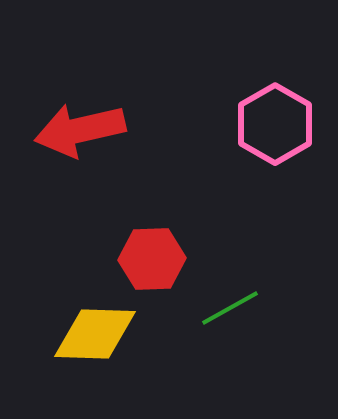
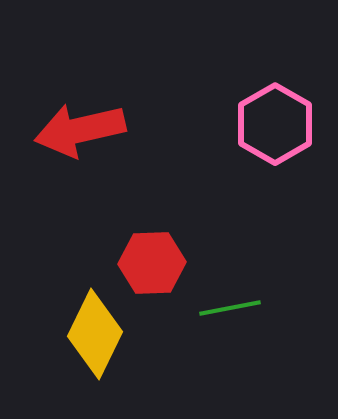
red hexagon: moved 4 px down
green line: rotated 18 degrees clockwise
yellow diamond: rotated 66 degrees counterclockwise
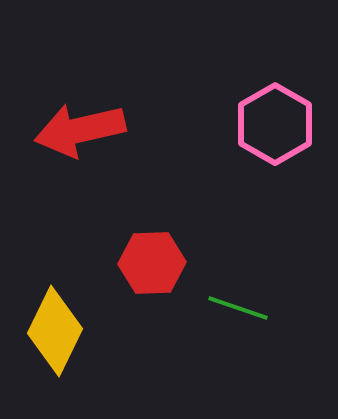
green line: moved 8 px right; rotated 30 degrees clockwise
yellow diamond: moved 40 px left, 3 px up
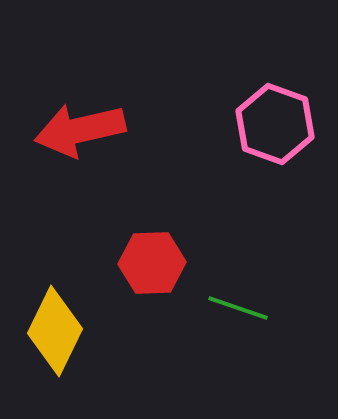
pink hexagon: rotated 10 degrees counterclockwise
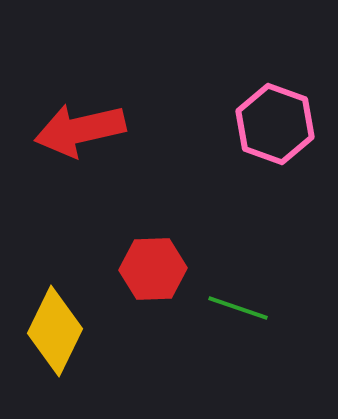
red hexagon: moved 1 px right, 6 px down
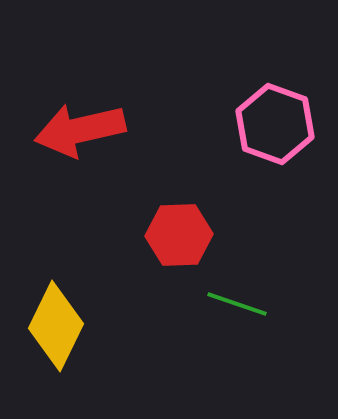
red hexagon: moved 26 px right, 34 px up
green line: moved 1 px left, 4 px up
yellow diamond: moved 1 px right, 5 px up
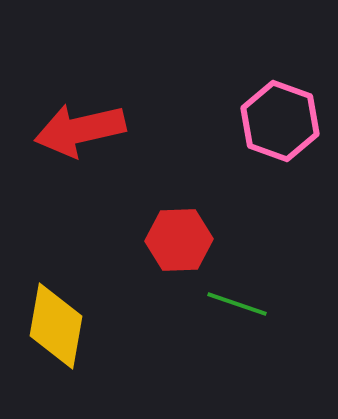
pink hexagon: moved 5 px right, 3 px up
red hexagon: moved 5 px down
yellow diamond: rotated 16 degrees counterclockwise
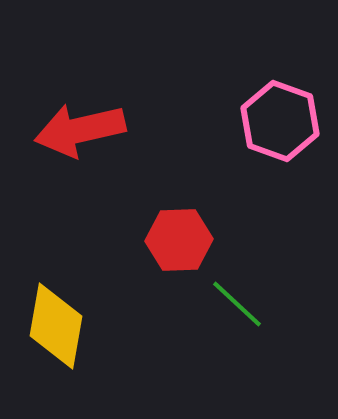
green line: rotated 24 degrees clockwise
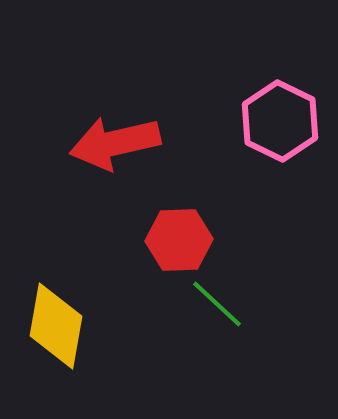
pink hexagon: rotated 6 degrees clockwise
red arrow: moved 35 px right, 13 px down
green line: moved 20 px left
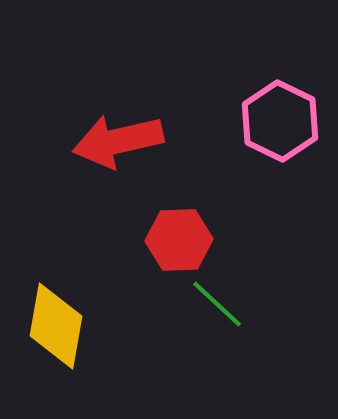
red arrow: moved 3 px right, 2 px up
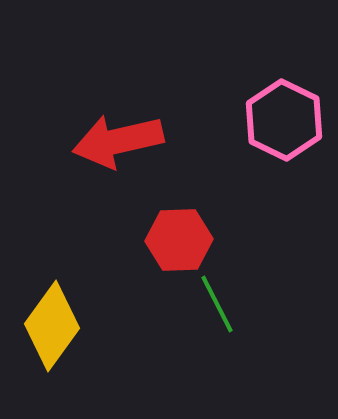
pink hexagon: moved 4 px right, 1 px up
green line: rotated 20 degrees clockwise
yellow diamond: moved 4 px left; rotated 26 degrees clockwise
